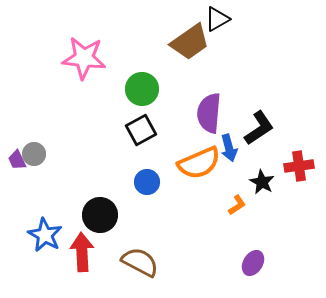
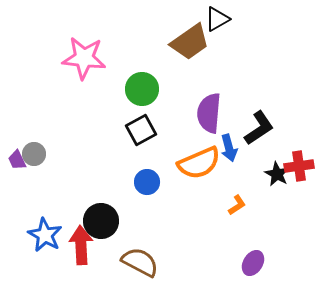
black star: moved 15 px right, 8 px up
black circle: moved 1 px right, 6 px down
red arrow: moved 1 px left, 7 px up
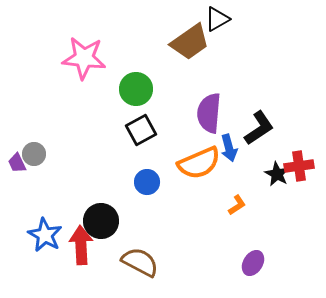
green circle: moved 6 px left
purple trapezoid: moved 3 px down
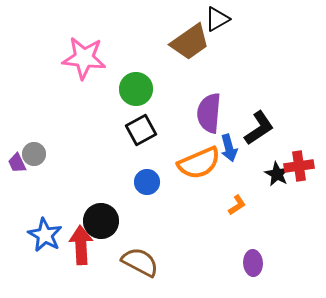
purple ellipse: rotated 35 degrees counterclockwise
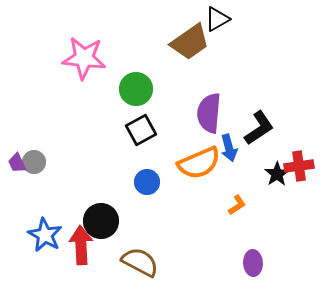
gray circle: moved 8 px down
black star: rotated 10 degrees clockwise
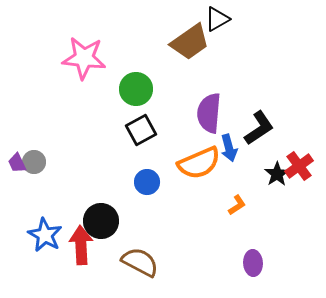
red cross: rotated 28 degrees counterclockwise
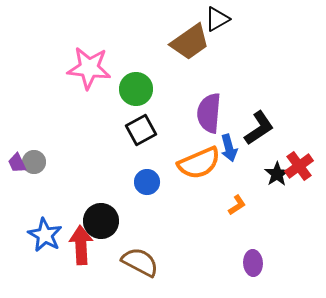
pink star: moved 5 px right, 10 px down
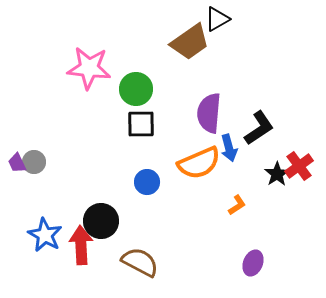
black square: moved 6 px up; rotated 28 degrees clockwise
purple ellipse: rotated 25 degrees clockwise
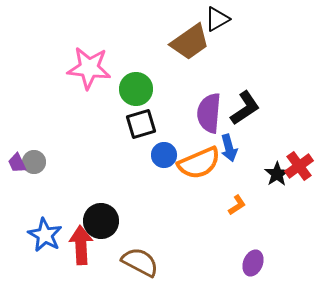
black square: rotated 16 degrees counterclockwise
black L-shape: moved 14 px left, 20 px up
blue circle: moved 17 px right, 27 px up
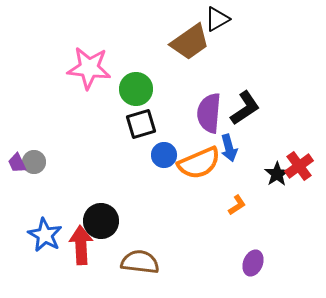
brown semicircle: rotated 21 degrees counterclockwise
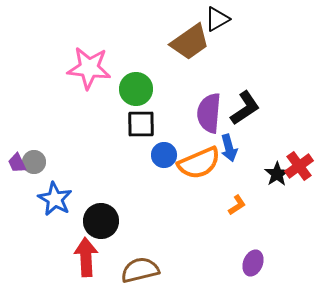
black square: rotated 16 degrees clockwise
blue star: moved 10 px right, 36 px up
red arrow: moved 5 px right, 12 px down
brown semicircle: moved 8 px down; rotated 21 degrees counterclockwise
